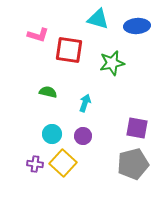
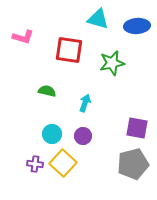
pink L-shape: moved 15 px left, 2 px down
green semicircle: moved 1 px left, 1 px up
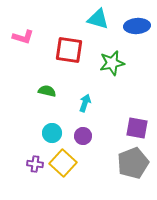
cyan circle: moved 1 px up
gray pentagon: moved 1 px up; rotated 8 degrees counterclockwise
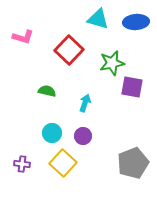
blue ellipse: moved 1 px left, 4 px up
red square: rotated 36 degrees clockwise
purple square: moved 5 px left, 41 px up
purple cross: moved 13 px left
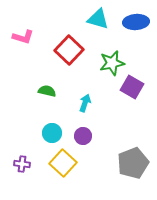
purple square: rotated 20 degrees clockwise
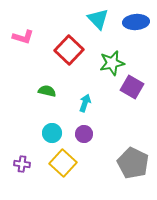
cyan triangle: rotated 30 degrees clockwise
purple circle: moved 1 px right, 2 px up
gray pentagon: rotated 24 degrees counterclockwise
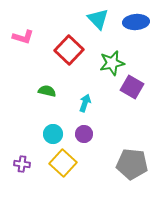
cyan circle: moved 1 px right, 1 px down
gray pentagon: moved 1 px left, 1 px down; rotated 20 degrees counterclockwise
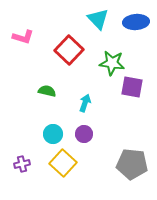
green star: rotated 20 degrees clockwise
purple square: rotated 20 degrees counterclockwise
purple cross: rotated 21 degrees counterclockwise
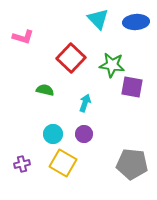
red square: moved 2 px right, 8 px down
green star: moved 2 px down
green semicircle: moved 2 px left, 1 px up
yellow square: rotated 12 degrees counterclockwise
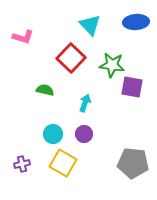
cyan triangle: moved 8 px left, 6 px down
gray pentagon: moved 1 px right, 1 px up
